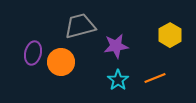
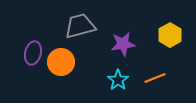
purple star: moved 7 px right, 2 px up
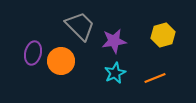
gray trapezoid: rotated 60 degrees clockwise
yellow hexagon: moved 7 px left; rotated 15 degrees clockwise
purple star: moved 9 px left, 3 px up
orange circle: moved 1 px up
cyan star: moved 3 px left, 7 px up; rotated 10 degrees clockwise
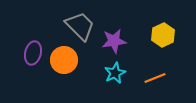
yellow hexagon: rotated 10 degrees counterclockwise
orange circle: moved 3 px right, 1 px up
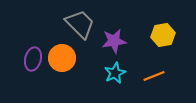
gray trapezoid: moved 2 px up
yellow hexagon: rotated 15 degrees clockwise
purple ellipse: moved 6 px down
orange circle: moved 2 px left, 2 px up
orange line: moved 1 px left, 2 px up
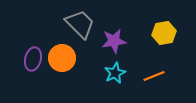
yellow hexagon: moved 1 px right, 2 px up
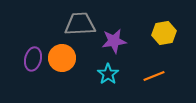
gray trapezoid: rotated 48 degrees counterclockwise
cyan star: moved 7 px left, 1 px down; rotated 10 degrees counterclockwise
